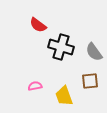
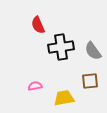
red semicircle: rotated 30 degrees clockwise
black cross: rotated 25 degrees counterclockwise
gray semicircle: moved 1 px left, 1 px up
yellow trapezoid: moved 2 px down; rotated 100 degrees clockwise
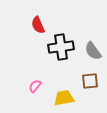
pink semicircle: rotated 40 degrees counterclockwise
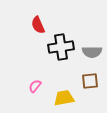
gray semicircle: moved 1 px left, 1 px down; rotated 54 degrees counterclockwise
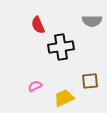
gray semicircle: moved 31 px up
pink semicircle: rotated 24 degrees clockwise
yellow trapezoid: rotated 15 degrees counterclockwise
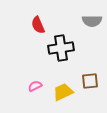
black cross: moved 1 px down
yellow trapezoid: moved 1 px left, 6 px up
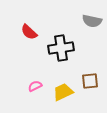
gray semicircle: rotated 12 degrees clockwise
red semicircle: moved 9 px left, 7 px down; rotated 24 degrees counterclockwise
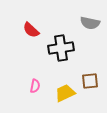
gray semicircle: moved 2 px left, 2 px down
red semicircle: moved 2 px right, 2 px up
pink semicircle: rotated 128 degrees clockwise
yellow trapezoid: moved 2 px right, 1 px down
